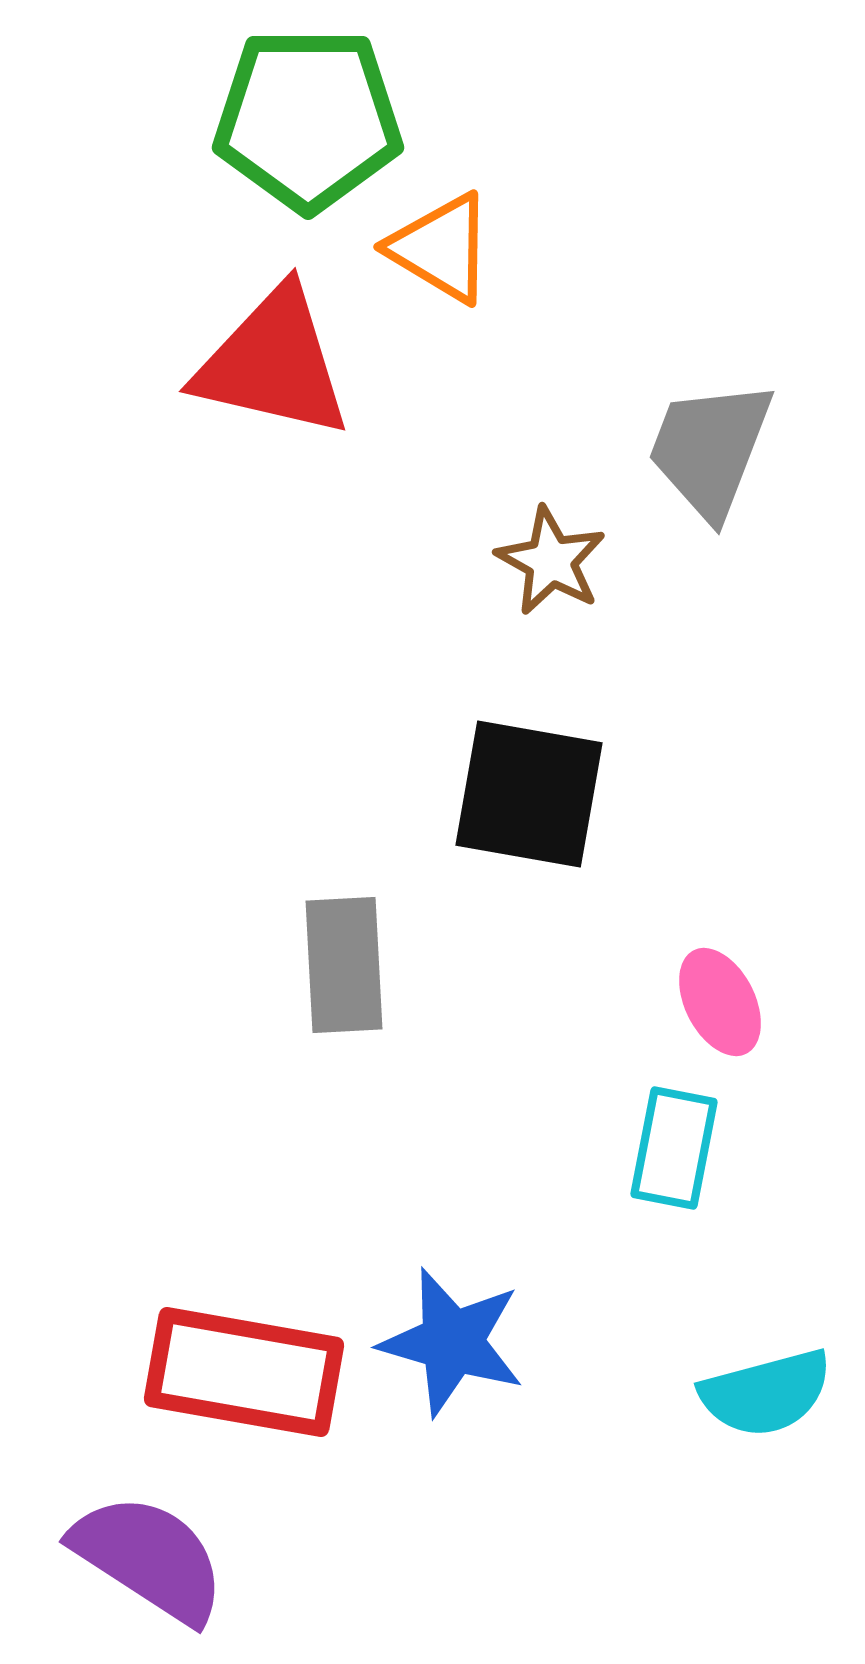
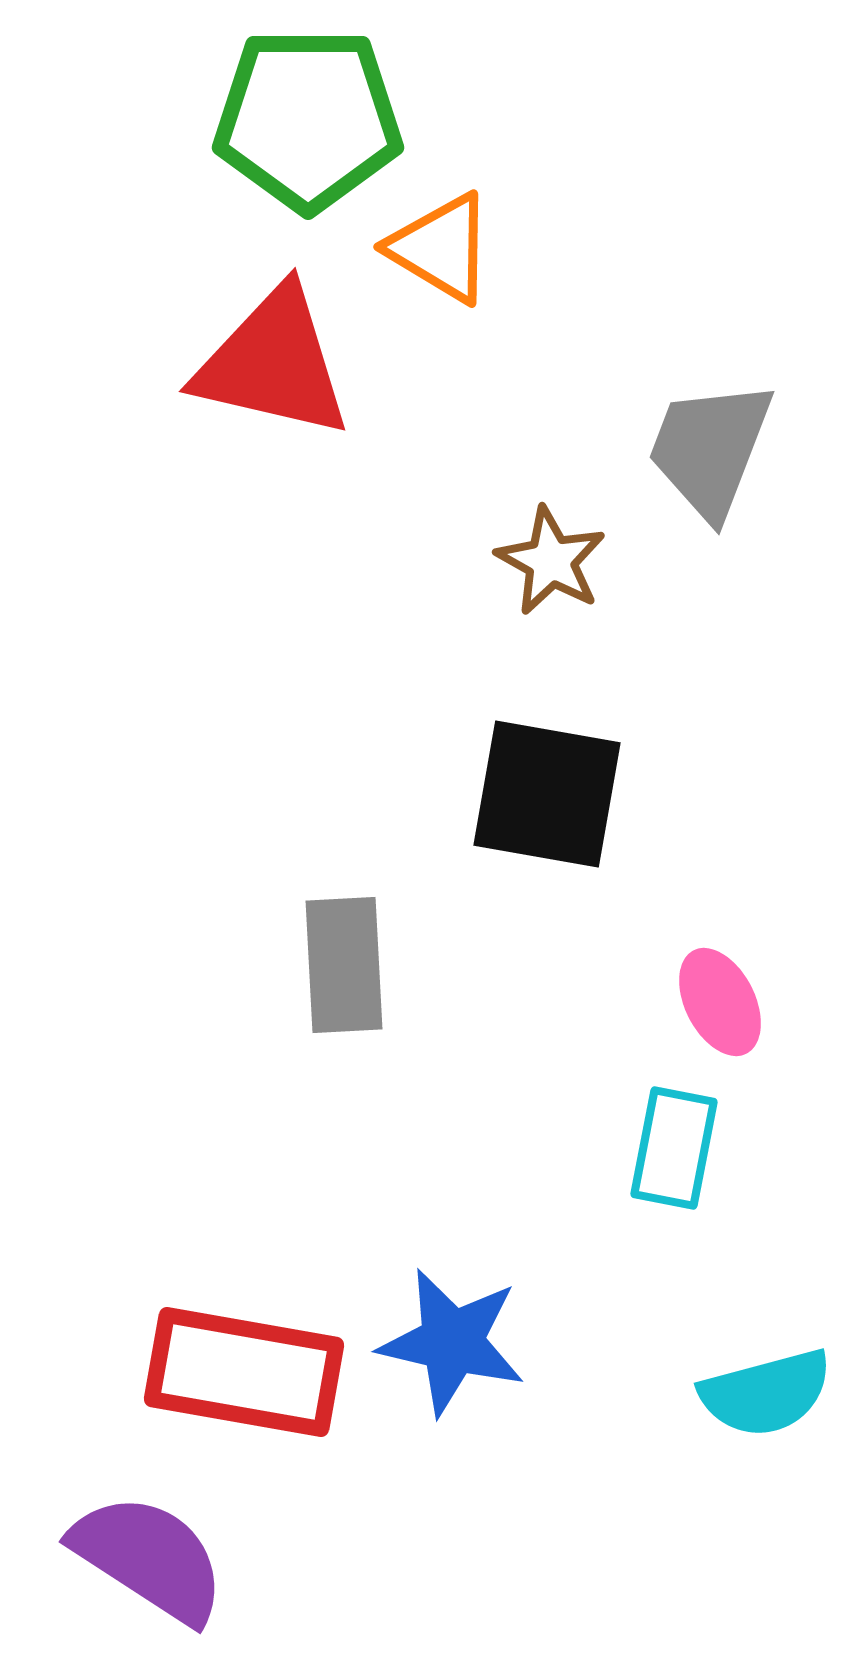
black square: moved 18 px right
blue star: rotated 3 degrees counterclockwise
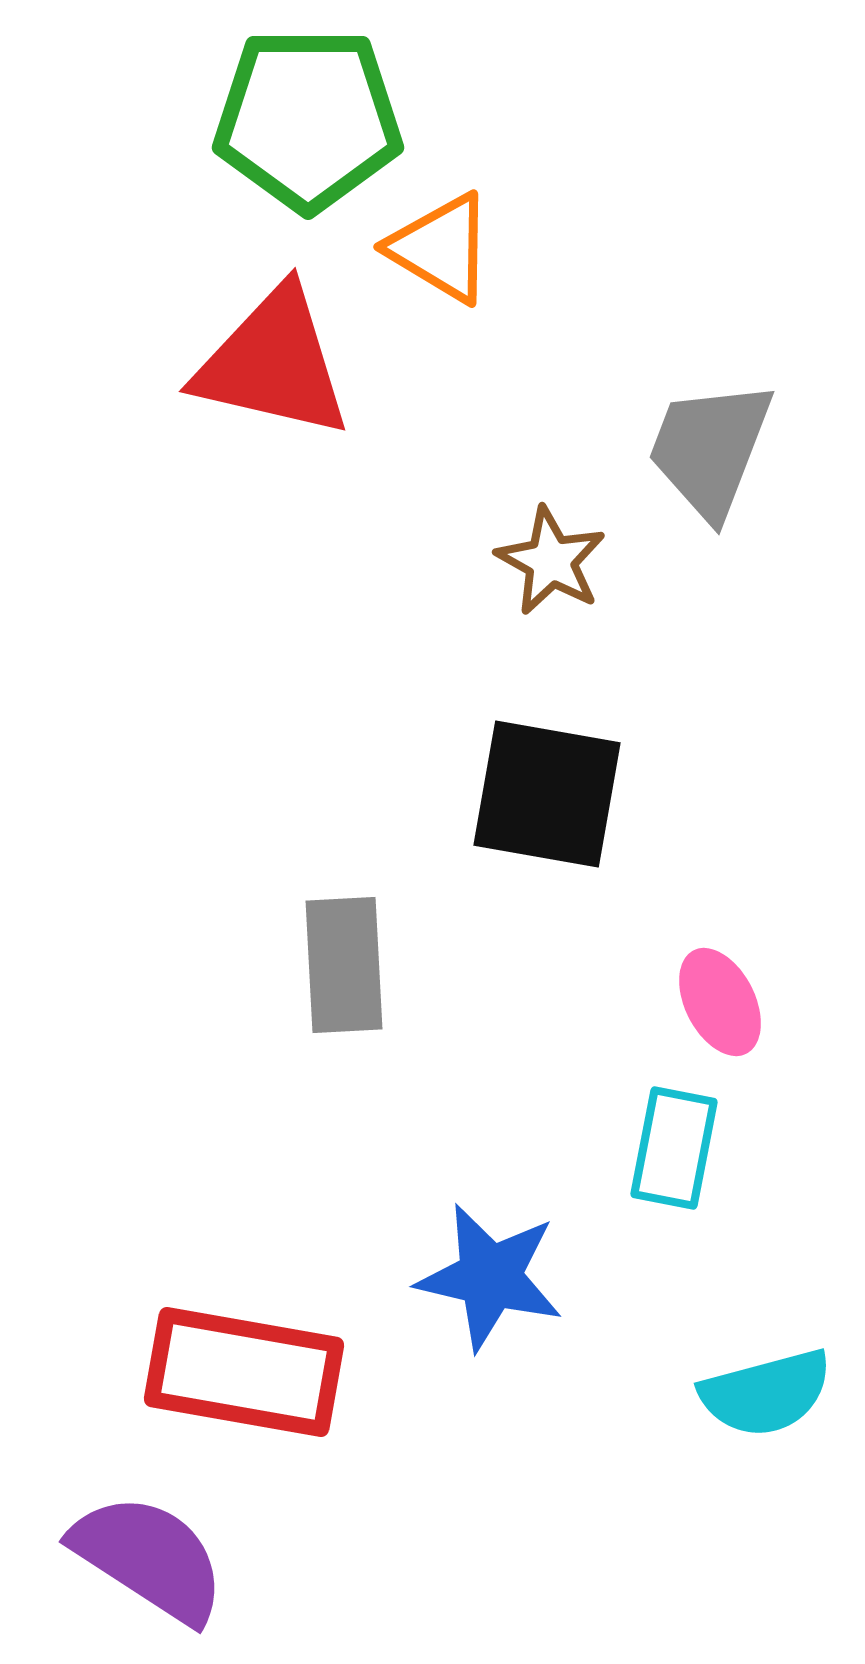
blue star: moved 38 px right, 65 px up
